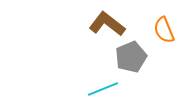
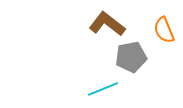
gray pentagon: rotated 12 degrees clockwise
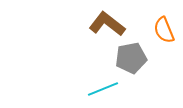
gray pentagon: moved 1 px down
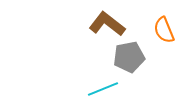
gray pentagon: moved 2 px left, 1 px up
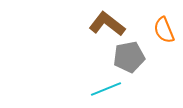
cyan line: moved 3 px right
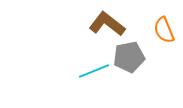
cyan line: moved 12 px left, 18 px up
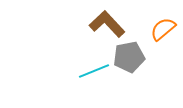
brown L-shape: rotated 9 degrees clockwise
orange semicircle: moved 1 px left, 1 px up; rotated 72 degrees clockwise
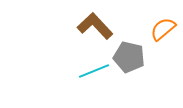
brown L-shape: moved 12 px left, 2 px down
gray pentagon: rotated 24 degrees clockwise
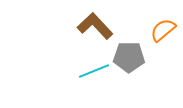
orange semicircle: moved 1 px down
gray pentagon: rotated 12 degrees counterclockwise
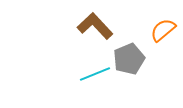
gray pentagon: moved 2 px down; rotated 24 degrees counterclockwise
cyan line: moved 1 px right, 3 px down
